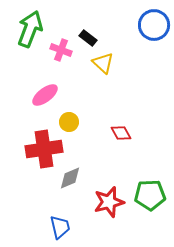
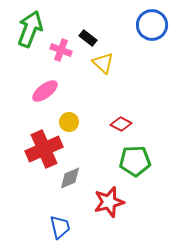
blue circle: moved 2 px left
pink ellipse: moved 4 px up
red diamond: moved 9 px up; rotated 35 degrees counterclockwise
red cross: rotated 15 degrees counterclockwise
green pentagon: moved 15 px left, 34 px up
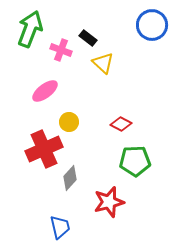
gray diamond: rotated 25 degrees counterclockwise
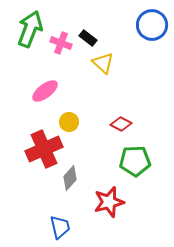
pink cross: moved 7 px up
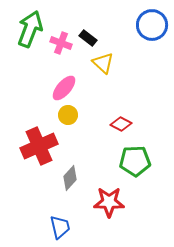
pink ellipse: moved 19 px right, 3 px up; rotated 12 degrees counterclockwise
yellow circle: moved 1 px left, 7 px up
red cross: moved 5 px left, 3 px up
red star: rotated 16 degrees clockwise
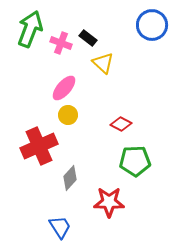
blue trapezoid: rotated 20 degrees counterclockwise
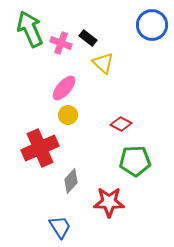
green arrow: rotated 45 degrees counterclockwise
red cross: moved 1 px right, 2 px down
gray diamond: moved 1 px right, 3 px down
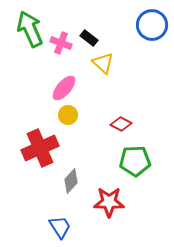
black rectangle: moved 1 px right
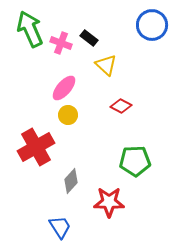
yellow triangle: moved 3 px right, 2 px down
red diamond: moved 18 px up
red cross: moved 4 px left, 1 px up; rotated 6 degrees counterclockwise
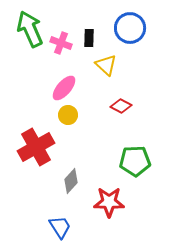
blue circle: moved 22 px left, 3 px down
black rectangle: rotated 54 degrees clockwise
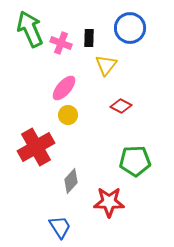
yellow triangle: rotated 25 degrees clockwise
